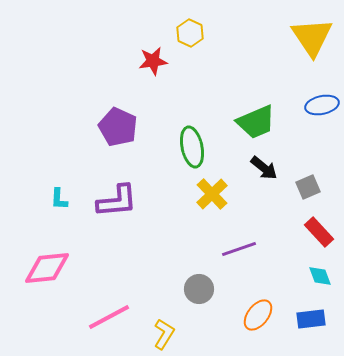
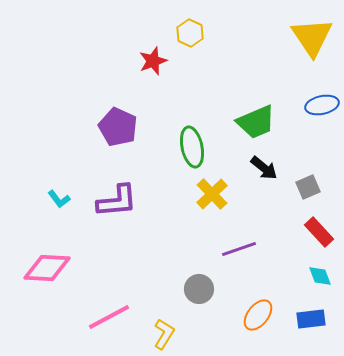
red star: rotated 12 degrees counterclockwise
cyan L-shape: rotated 40 degrees counterclockwise
pink diamond: rotated 9 degrees clockwise
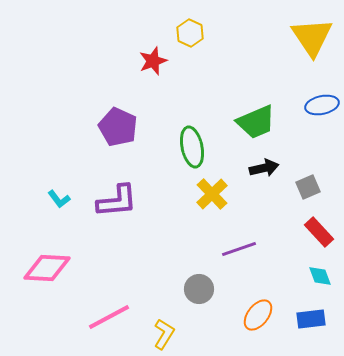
black arrow: rotated 52 degrees counterclockwise
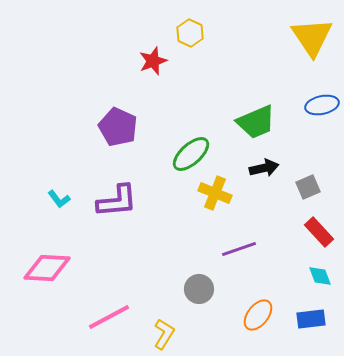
green ellipse: moved 1 px left, 7 px down; rotated 60 degrees clockwise
yellow cross: moved 3 px right, 1 px up; rotated 24 degrees counterclockwise
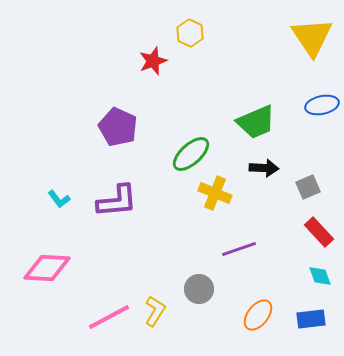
black arrow: rotated 16 degrees clockwise
yellow L-shape: moved 9 px left, 23 px up
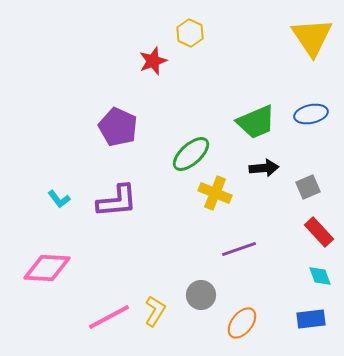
blue ellipse: moved 11 px left, 9 px down
black arrow: rotated 8 degrees counterclockwise
gray circle: moved 2 px right, 6 px down
orange ellipse: moved 16 px left, 8 px down
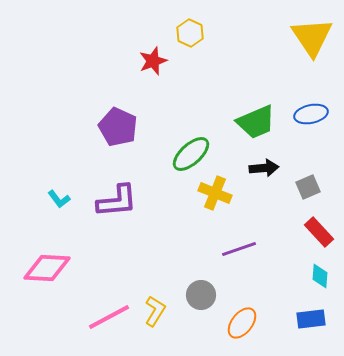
cyan diamond: rotated 25 degrees clockwise
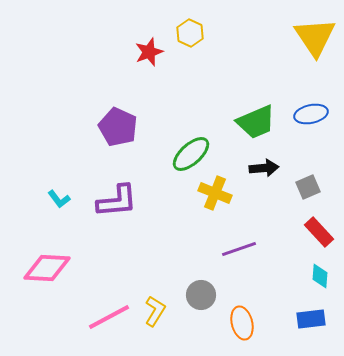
yellow triangle: moved 3 px right
red star: moved 4 px left, 9 px up
orange ellipse: rotated 52 degrees counterclockwise
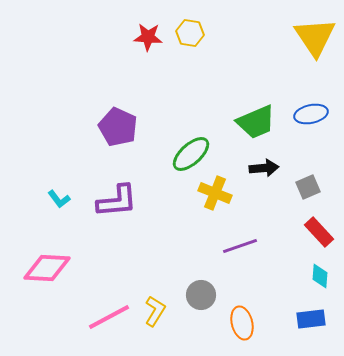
yellow hexagon: rotated 16 degrees counterclockwise
red star: moved 1 px left, 15 px up; rotated 24 degrees clockwise
purple line: moved 1 px right, 3 px up
